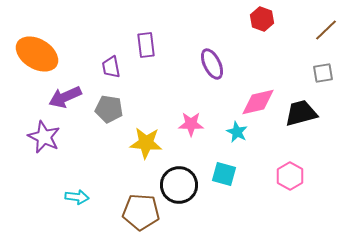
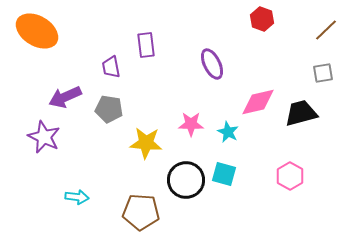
orange ellipse: moved 23 px up
cyan star: moved 9 px left
black circle: moved 7 px right, 5 px up
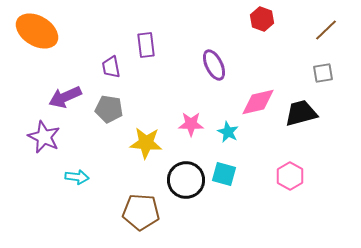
purple ellipse: moved 2 px right, 1 px down
cyan arrow: moved 20 px up
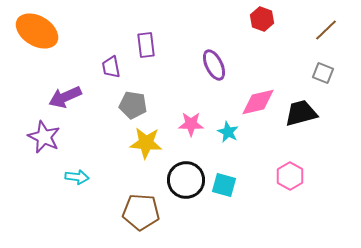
gray square: rotated 30 degrees clockwise
gray pentagon: moved 24 px right, 4 px up
cyan square: moved 11 px down
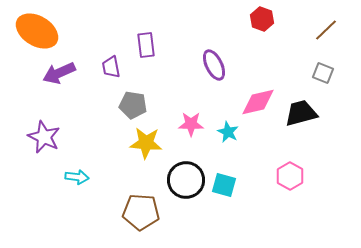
purple arrow: moved 6 px left, 24 px up
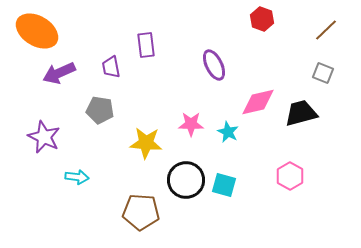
gray pentagon: moved 33 px left, 5 px down
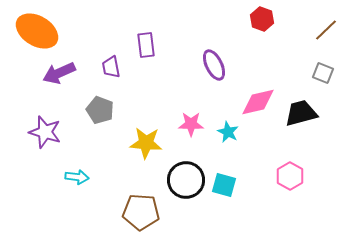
gray pentagon: rotated 12 degrees clockwise
purple star: moved 1 px right, 5 px up; rotated 8 degrees counterclockwise
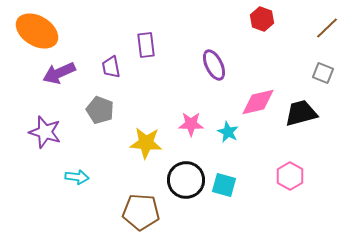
brown line: moved 1 px right, 2 px up
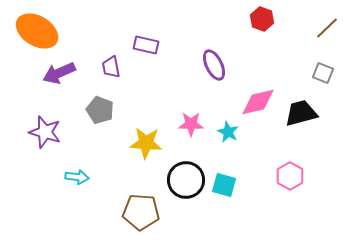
purple rectangle: rotated 70 degrees counterclockwise
